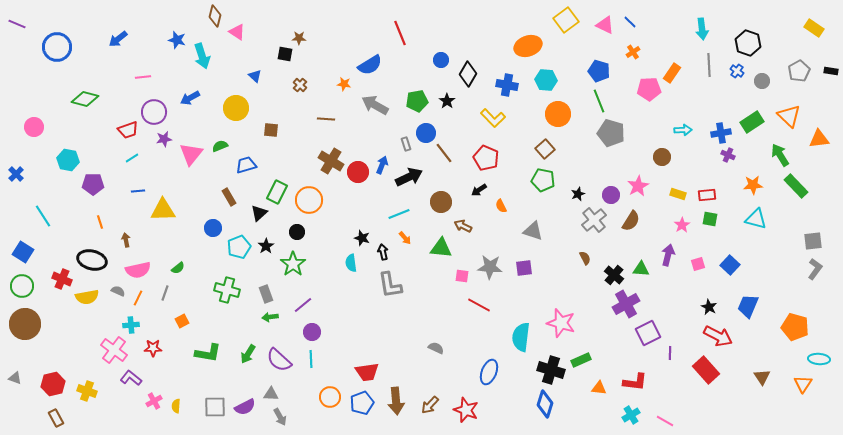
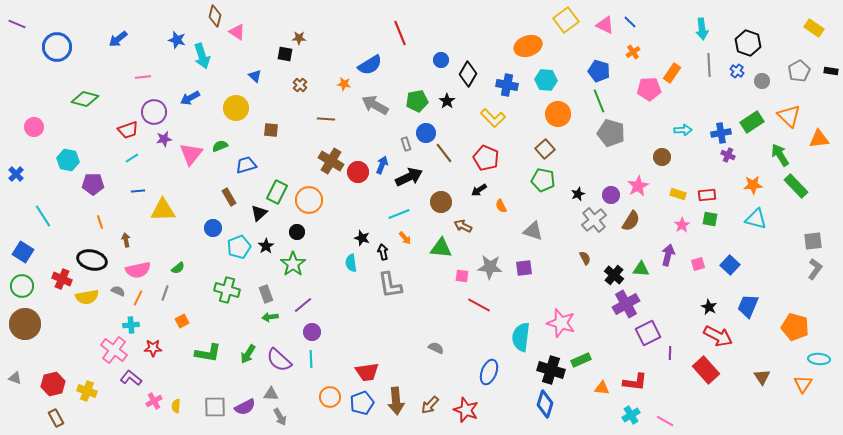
orange triangle at (599, 388): moved 3 px right
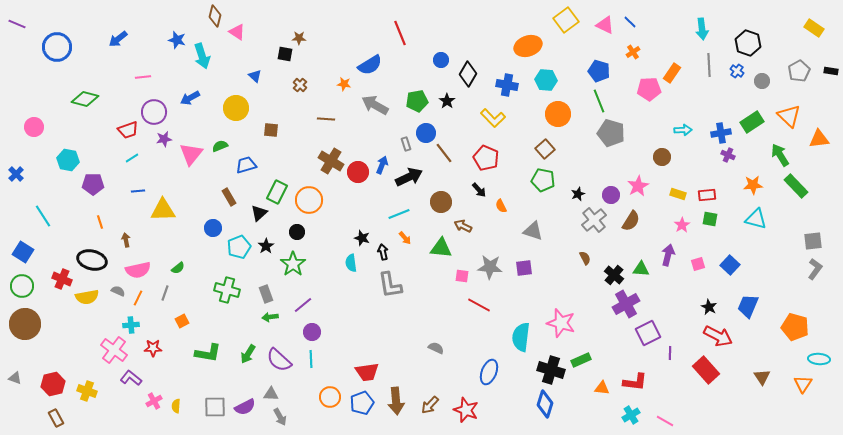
black arrow at (479, 190): rotated 98 degrees counterclockwise
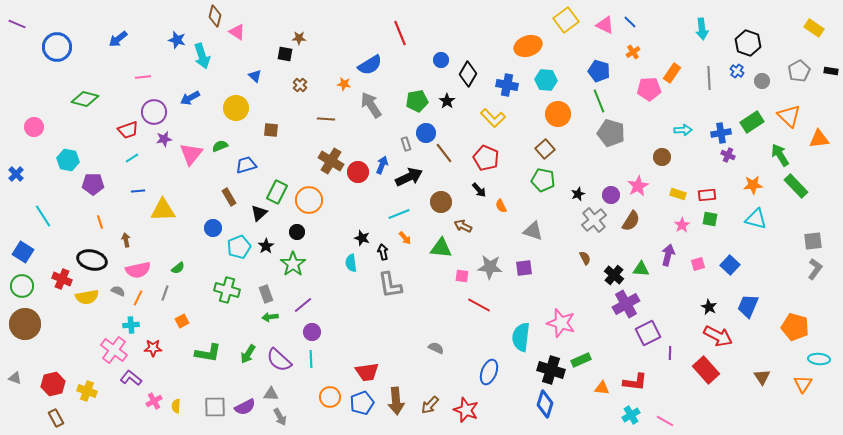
gray line at (709, 65): moved 13 px down
gray arrow at (375, 105): moved 4 px left; rotated 28 degrees clockwise
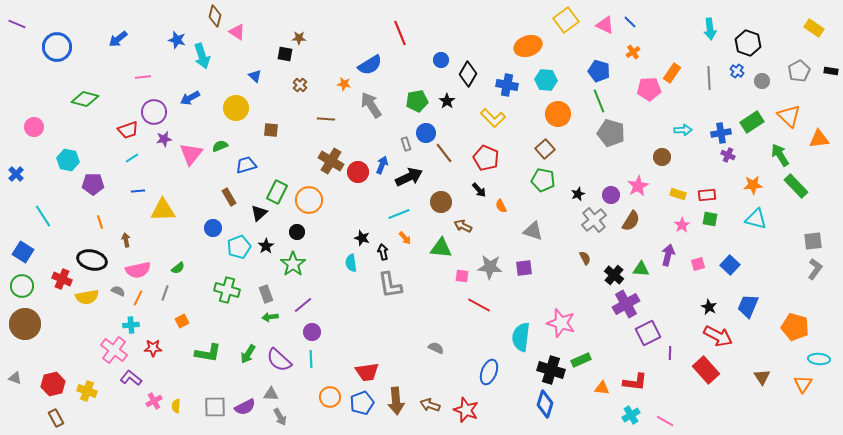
cyan arrow at (702, 29): moved 8 px right
brown arrow at (430, 405): rotated 66 degrees clockwise
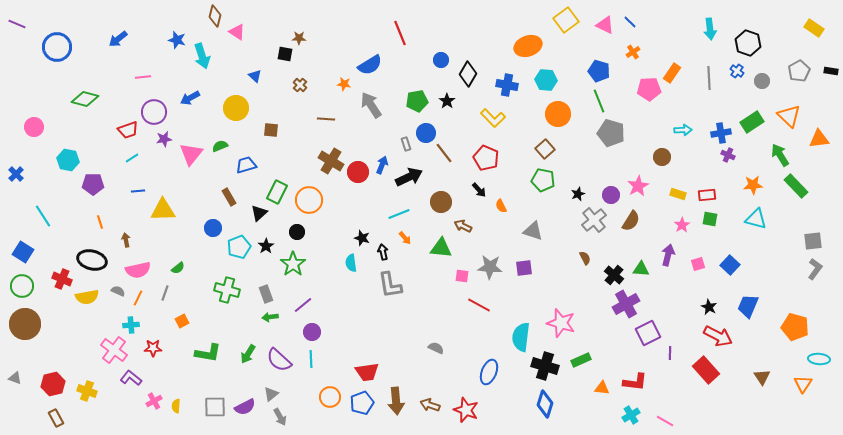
black cross at (551, 370): moved 6 px left, 4 px up
gray triangle at (271, 394): rotated 42 degrees counterclockwise
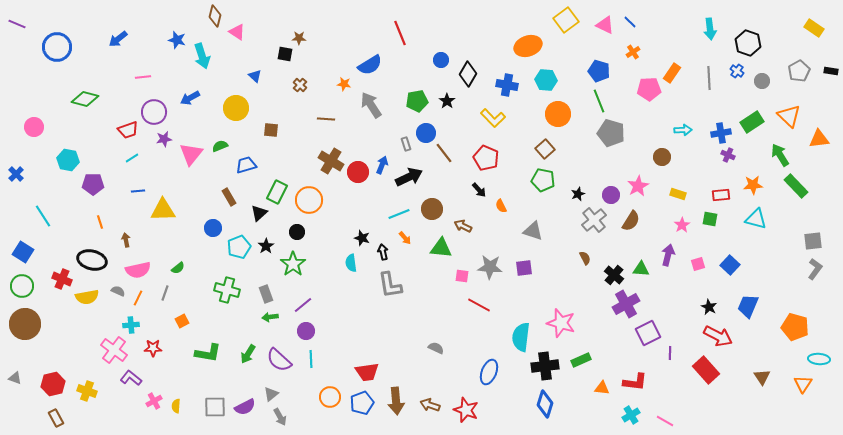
red rectangle at (707, 195): moved 14 px right
brown circle at (441, 202): moved 9 px left, 7 px down
purple circle at (312, 332): moved 6 px left, 1 px up
black cross at (545, 366): rotated 24 degrees counterclockwise
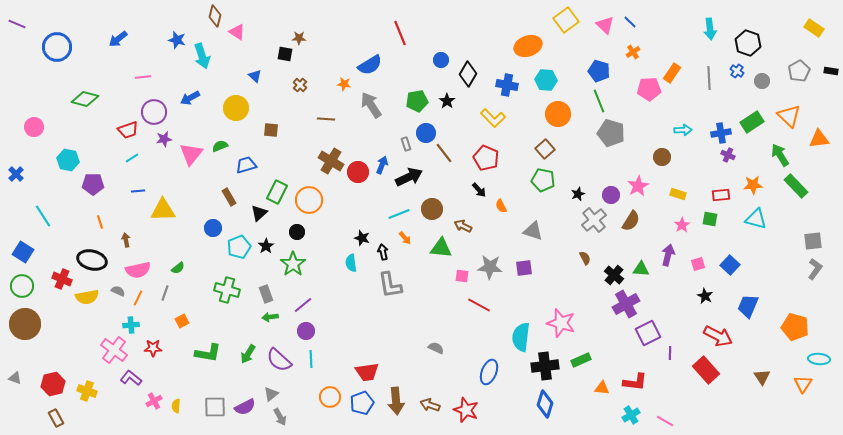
pink triangle at (605, 25): rotated 18 degrees clockwise
black star at (709, 307): moved 4 px left, 11 px up
